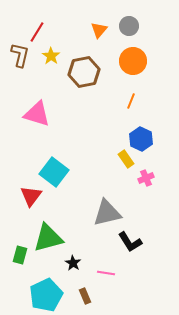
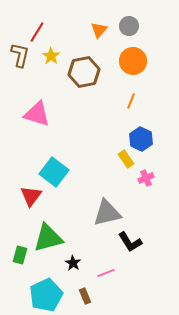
pink line: rotated 30 degrees counterclockwise
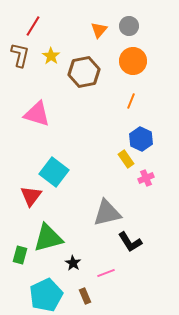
red line: moved 4 px left, 6 px up
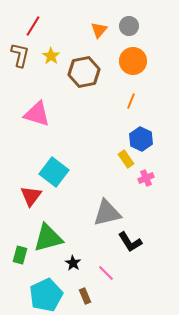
pink line: rotated 66 degrees clockwise
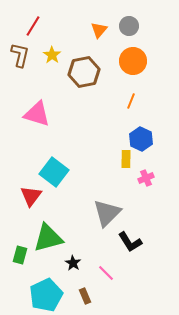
yellow star: moved 1 px right, 1 px up
yellow rectangle: rotated 36 degrees clockwise
gray triangle: rotated 32 degrees counterclockwise
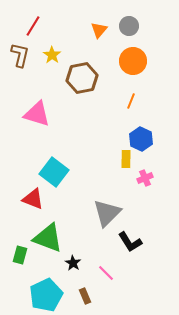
brown hexagon: moved 2 px left, 6 px down
pink cross: moved 1 px left
red triangle: moved 2 px right, 3 px down; rotated 45 degrees counterclockwise
green triangle: rotated 36 degrees clockwise
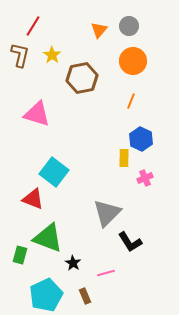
yellow rectangle: moved 2 px left, 1 px up
pink line: rotated 60 degrees counterclockwise
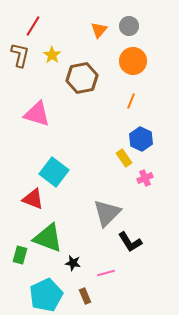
yellow rectangle: rotated 36 degrees counterclockwise
black star: rotated 21 degrees counterclockwise
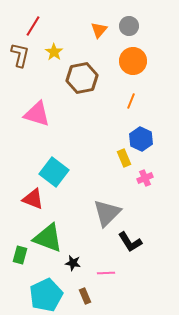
yellow star: moved 2 px right, 3 px up
yellow rectangle: rotated 12 degrees clockwise
pink line: rotated 12 degrees clockwise
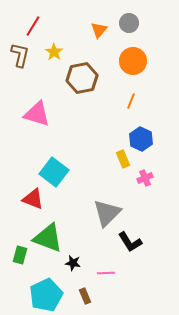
gray circle: moved 3 px up
yellow rectangle: moved 1 px left, 1 px down
